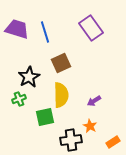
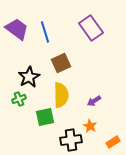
purple trapezoid: rotated 20 degrees clockwise
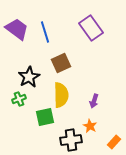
purple arrow: rotated 40 degrees counterclockwise
orange rectangle: moved 1 px right; rotated 16 degrees counterclockwise
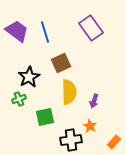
purple trapezoid: moved 2 px down
yellow semicircle: moved 8 px right, 3 px up
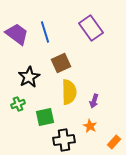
purple trapezoid: moved 3 px down
green cross: moved 1 px left, 5 px down
black cross: moved 7 px left
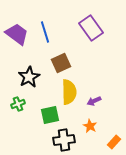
purple arrow: rotated 48 degrees clockwise
green square: moved 5 px right, 2 px up
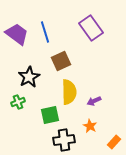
brown square: moved 2 px up
green cross: moved 2 px up
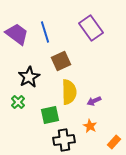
green cross: rotated 24 degrees counterclockwise
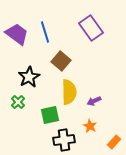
brown square: rotated 24 degrees counterclockwise
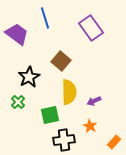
blue line: moved 14 px up
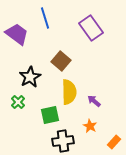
black star: moved 1 px right
purple arrow: rotated 64 degrees clockwise
black cross: moved 1 px left, 1 px down
